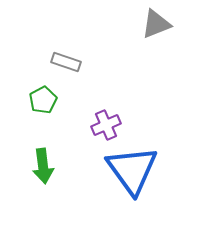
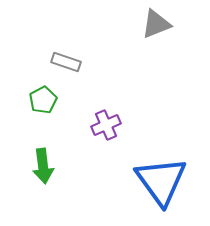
blue triangle: moved 29 px right, 11 px down
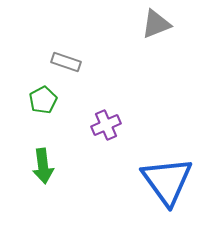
blue triangle: moved 6 px right
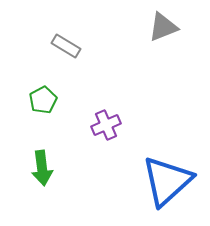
gray triangle: moved 7 px right, 3 px down
gray rectangle: moved 16 px up; rotated 12 degrees clockwise
green arrow: moved 1 px left, 2 px down
blue triangle: rotated 24 degrees clockwise
